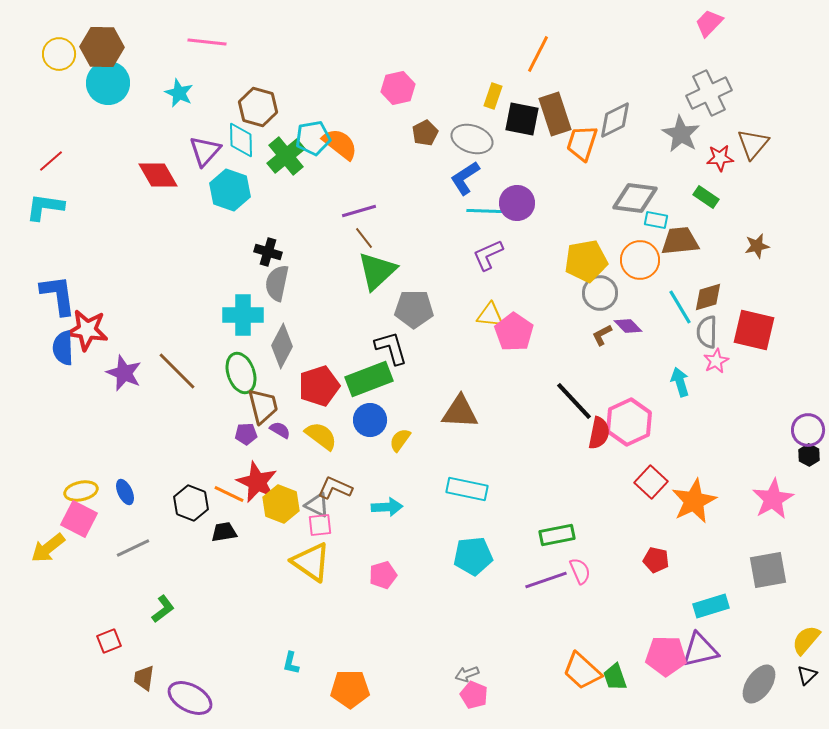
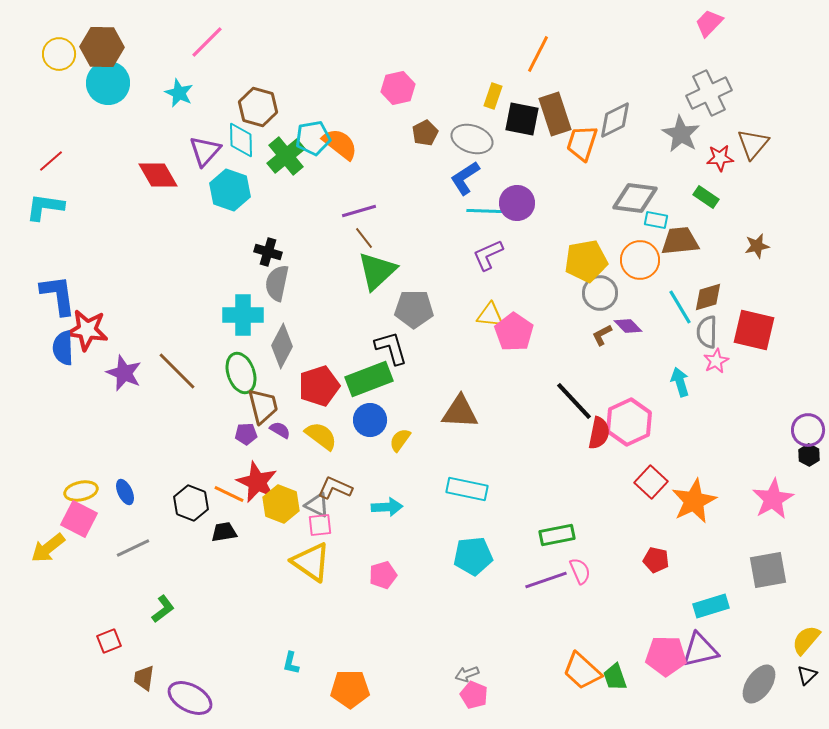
pink line at (207, 42): rotated 51 degrees counterclockwise
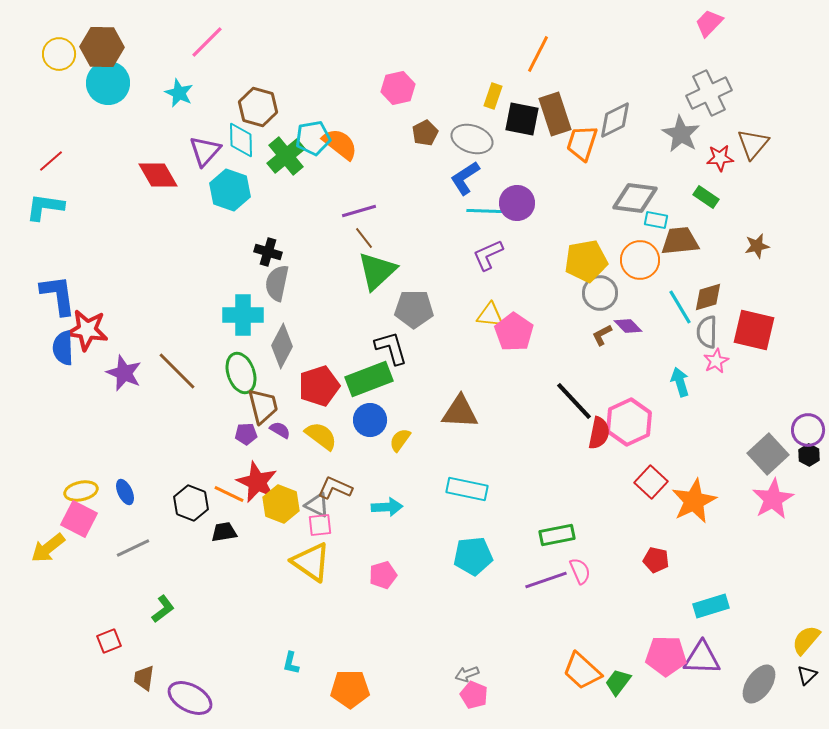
gray square at (768, 570): moved 116 px up; rotated 33 degrees counterclockwise
purple triangle at (700, 650): moved 2 px right, 8 px down; rotated 15 degrees clockwise
green trapezoid at (615, 677): moved 3 px right, 5 px down; rotated 56 degrees clockwise
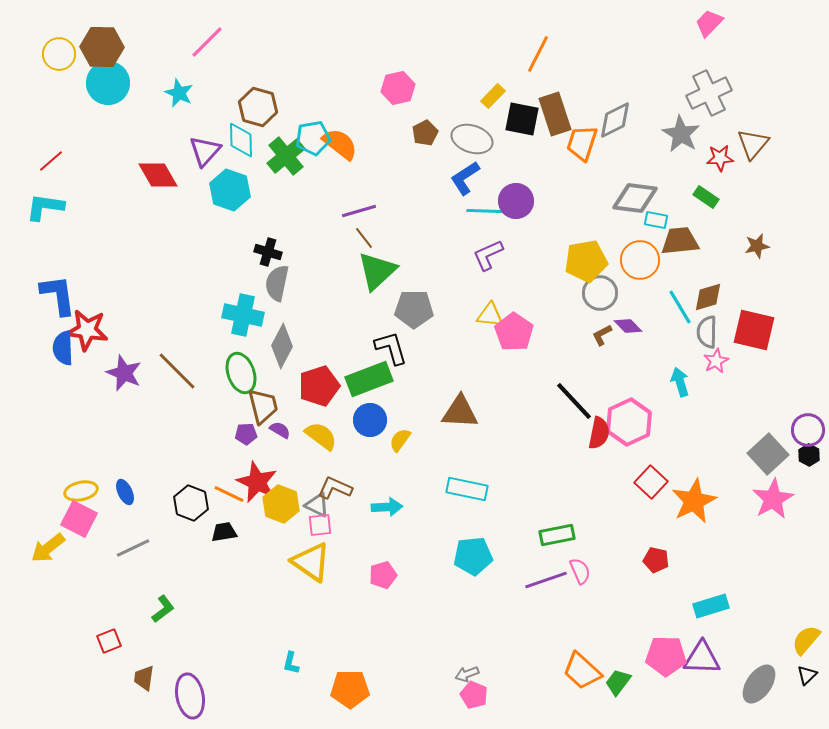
yellow rectangle at (493, 96): rotated 25 degrees clockwise
purple circle at (517, 203): moved 1 px left, 2 px up
cyan cross at (243, 315): rotated 12 degrees clockwise
purple ellipse at (190, 698): moved 2 px up; rotated 51 degrees clockwise
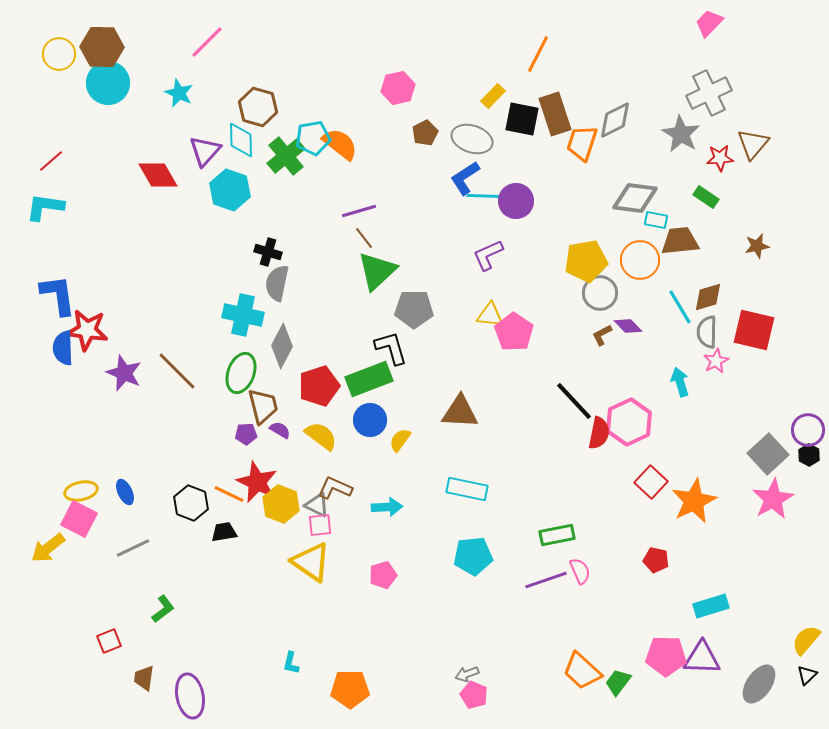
cyan line at (485, 211): moved 15 px up
green ellipse at (241, 373): rotated 39 degrees clockwise
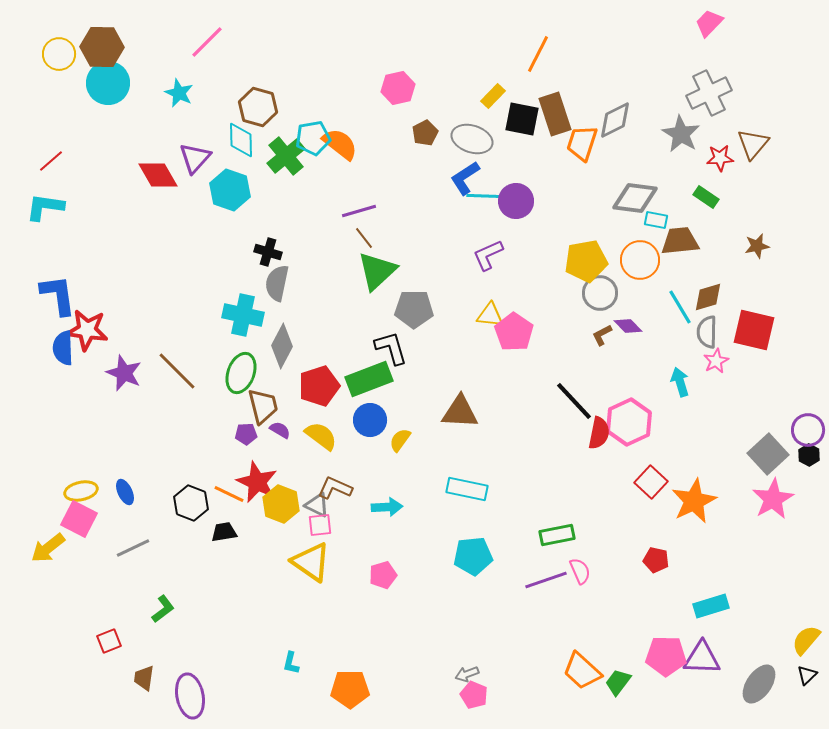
purple triangle at (205, 151): moved 10 px left, 7 px down
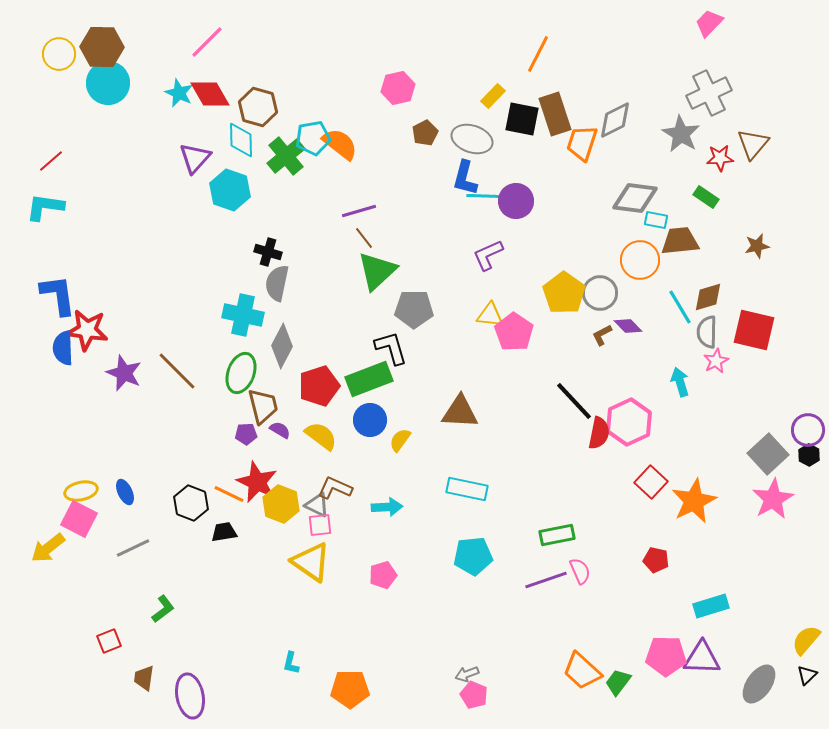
red diamond at (158, 175): moved 52 px right, 81 px up
blue L-shape at (465, 178): rotated 42 degrees counterclockwise
yellow pentagon at (586, 261): moved 22 px left, 32 px down; rotated 27 degrees counterclockwise
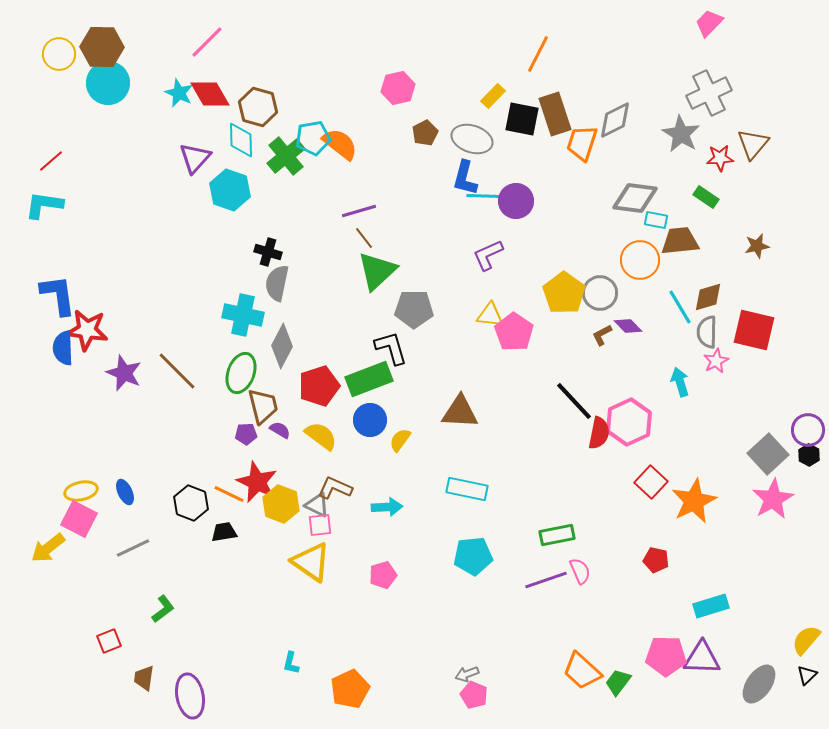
cyan L-shape at (45, 207): moved 1 px left, 2 px up
orange pentagon at (350, 689): rotated 24 degrees counterclockwise
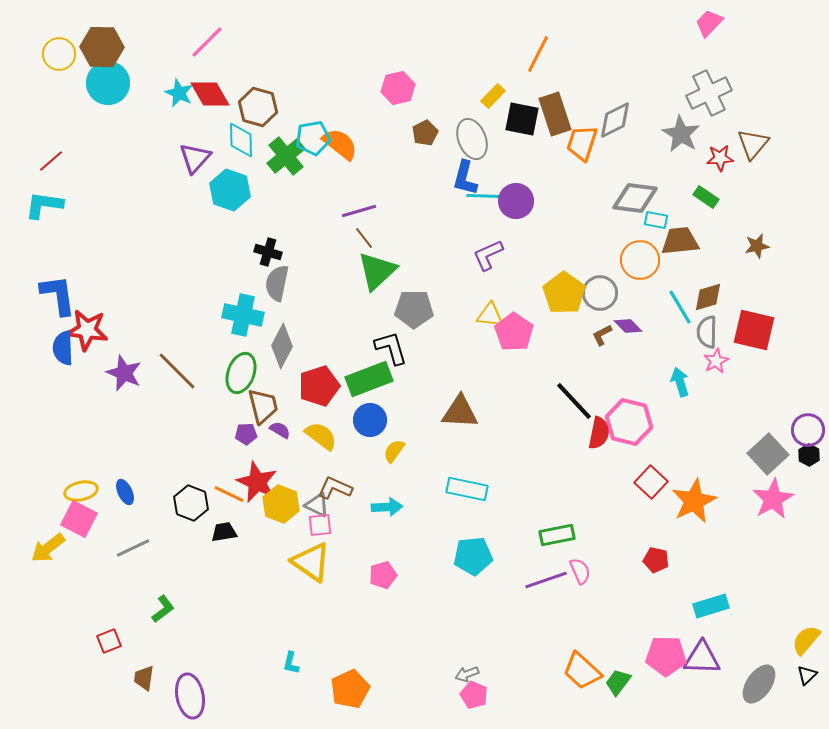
gray ellipse at (472, 139): rotated 51 degrees clockwise
pink hexagon at (629, 422): rotated 21 degrees counterclockwise
yellow semicircle at (400, 440): moved 6 px left, 11 px down
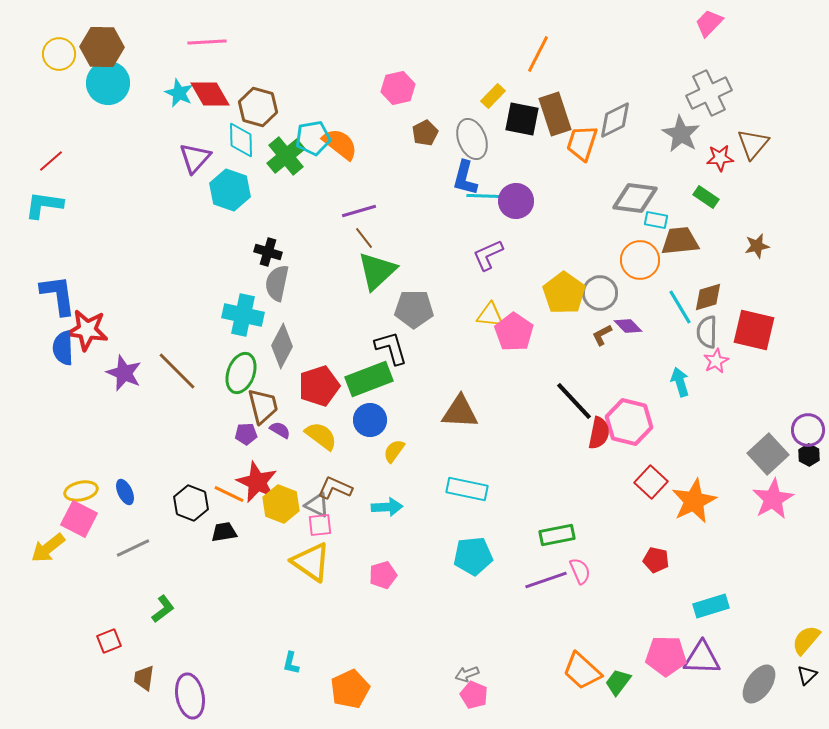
pink line at (207, 42): rotated 42 degrees clockwise
